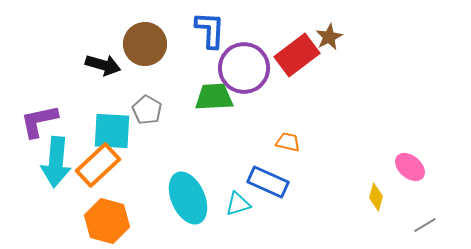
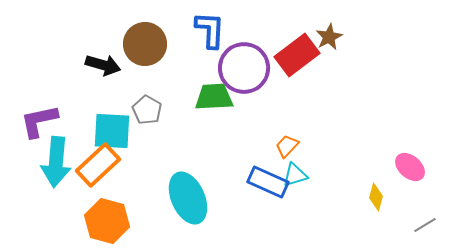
orange trapezoid: moved 1 px left, 4 px down; rotated 60 degrees counterclockwise
cyan triangle: moved 57 px right, 29 px up
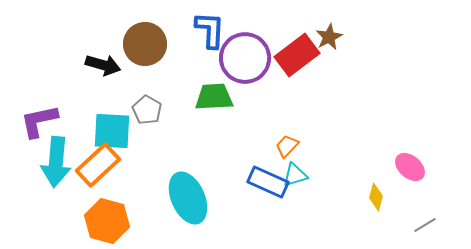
purple circle: moved 1 px right, 10 px up
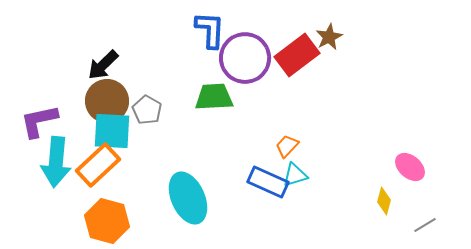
brown circle: moved 38 px left, 57 px down
black arrow: rotated 120 degrees clockwise
yellow diamond: moved 8 px right, 4 px down
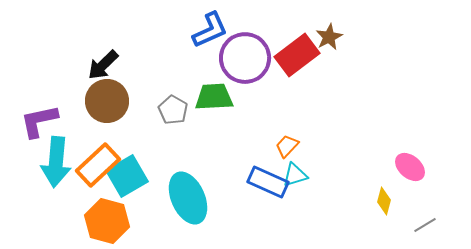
blue L-shape: rotated 63 degrees clockwise
gray pentagon: moved 26 px right
cyan square: moved 15 px right, 45 px down; rotated 33 degrees counterclockwise
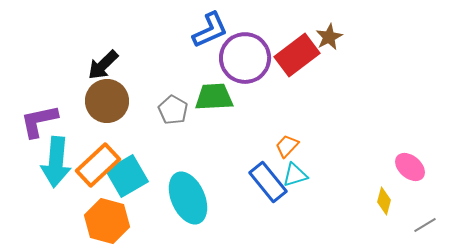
blue rectangle: rotated 27 degrees clockwise
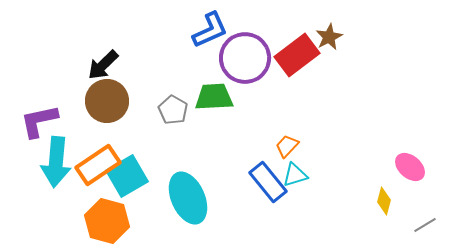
orange rectangle: rotated 9 degrees clockwise
